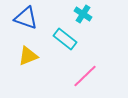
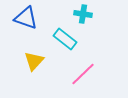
cyan cross: rotated 24 degrees counterclockwise
yellow triangle: moved 6 px right, 5 px down; rotated 25 degrees counterclockwise
pink line: moved 2 px left, 2 px up
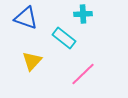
cyan cross: rotated 12 degrees counterclockwise
cyan rectangle: moved 1 px left, 1 px up
yellow triangle: moved 2 px left
